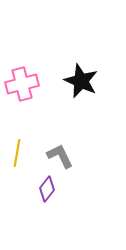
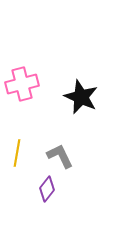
black star: moved 16 px down
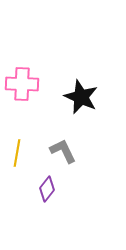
pink cross: rotated 16 degrees clockwise
gray L-shape: moved 3 px right, 5 px up
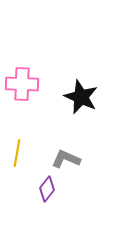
gray L-shape: moved 3 px right, 8 px down; rotated 40 degrees counterclockwise
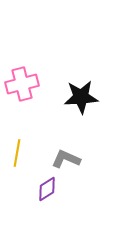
pink cross: rotated 16 degrees counterclockwise
black star: rotated 28 degrees counterclockwise
purple diamond: rotated 20 degrees clockwise
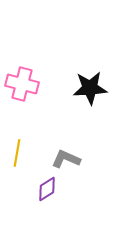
pink cross: rotated 28 degrees clockwise
black star: moved 9 px right, 9 px up
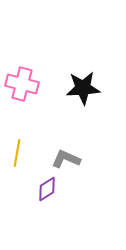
black star: moved 7 px left
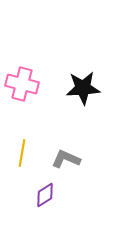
yellow line: moved 5 px right
purple diamond: moved 2 px left, 6 px down
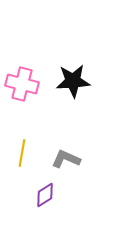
black star: moved 10 px left, 7 px up
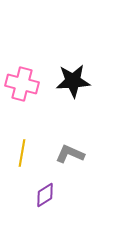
gray L-shape: moved 4 px right, 5 px up
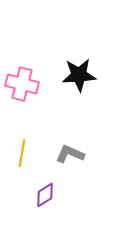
black star: moved 6 px right, 6 px up
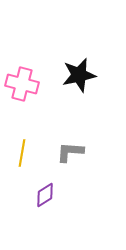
black star: rotated 8 degrees counterclockwise
gray L-shape: moved 2 px up; rotated 20 degrees counterclockwise
